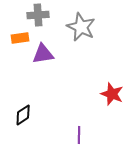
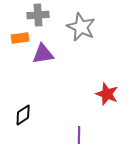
red star: moved 5 px left
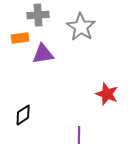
gray star: rotated 8 degrees clockwise
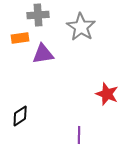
black diamond: moved 3 px left, 1 px down
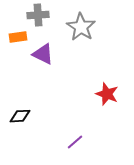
orange rectangle: moved 2 px left, 1 px up
purple triangle: rotated 35 degrees clockwise
black diamond: rotated 30 degrees clockwise
purple line: moved 4 px left, 7 px down; rotated 48 degrees clockwise
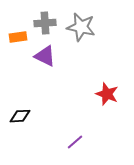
gray cross: moved 7 px right, 8 px down
gray star: rotated 20 degrees counterclockwise
purple triangle: moved 2 px right, 2 px down
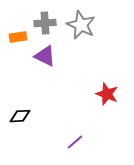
gray star: moved 2 px up; rotated 12 degrees clockwise
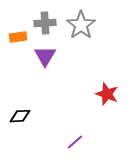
gray star: rotated 12 degrees clockwise
purple triangle: rotated 35 degrees clockwise
